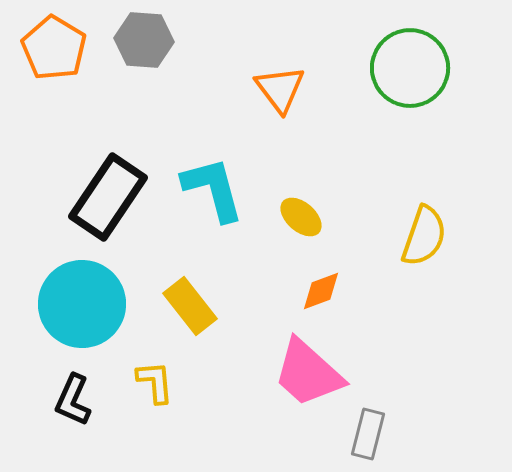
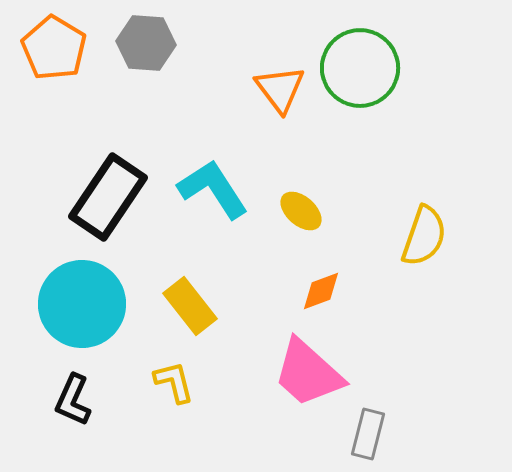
gray hexagon: moved 2 px right, 3 px down
green circle: moved 50 px left
cyan L-shape: rotated 18 degrees counterclockwise
yellow ellipse: moved 6 px up
yellow L-shape: moved 19 px right; rotated 9 degrees counterclockwise
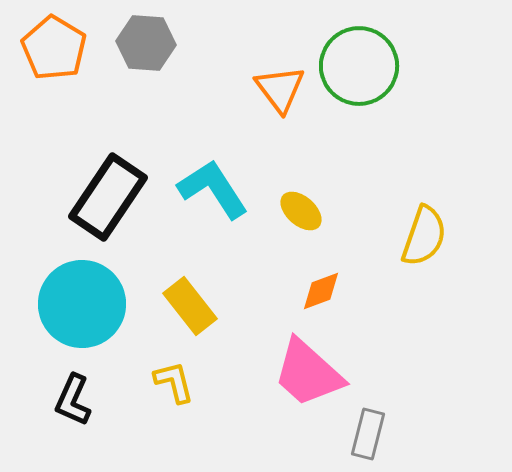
green circle: moved 1 px left, 2 px up
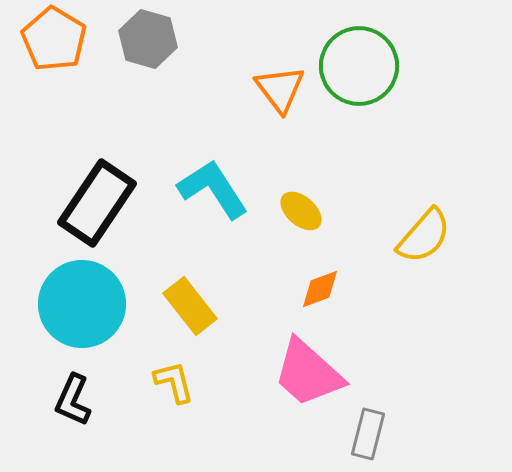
gray hexagon: moved 2 px right, 4 px up; rotated 12 degrees clockwise
orange pentagon: moved 9 px up
black rectangle: moved 11 px left, 6 px down
yellow semicircle: rotated 22 degrees clockwise
orange diamond: moved 1 px left, 2 px up
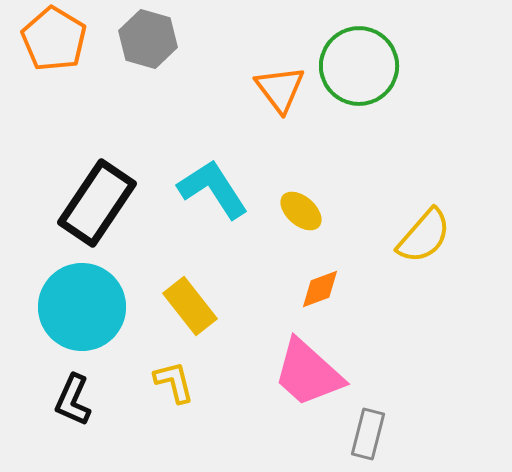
cyan circle: moved 3 px down
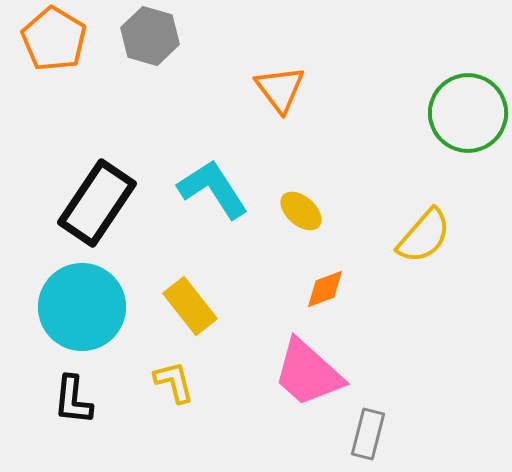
gray hexagon: moved 2 px right, 3 px up
green circle: moved 109 px right, 47 px down
orange diamond: moved 5 px right
black L-shape: rotated 18 degrees counterclockwise
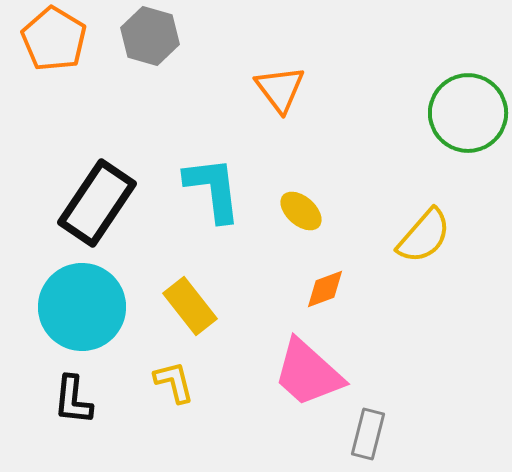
cyan L-shape: rotated 26 degrees clockwise
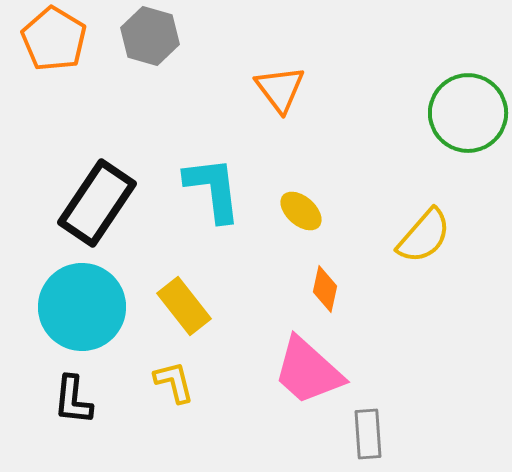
orange diamond: rotated 57 degrees counterclockwise
yellow rectangle: moved 6 px left
pink trapezoid: moved 2 px up
gray rectangle: rotated 18 degrees counterclockwise
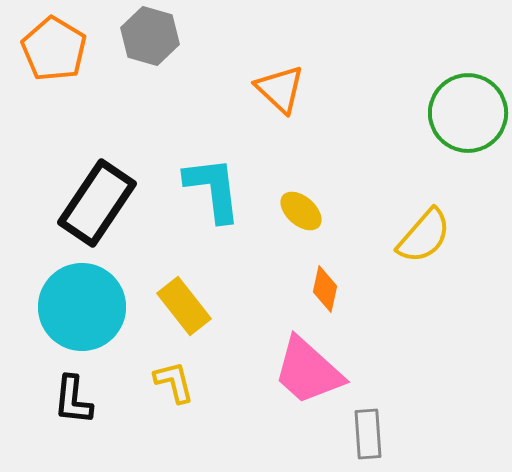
orange pentagon: moved 10 px down
orange triangle: rotated 10 degrees counterclockwise
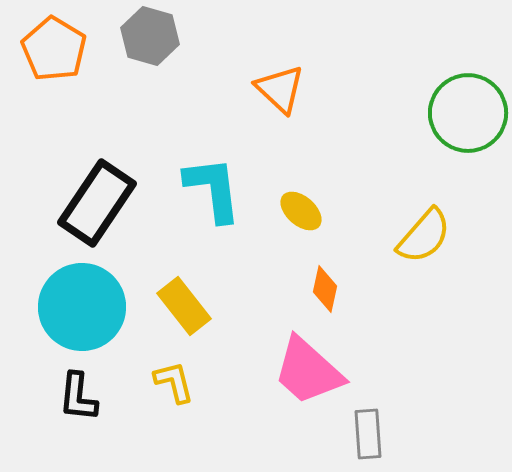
black L-shape: moved 5 px right, 3 px up
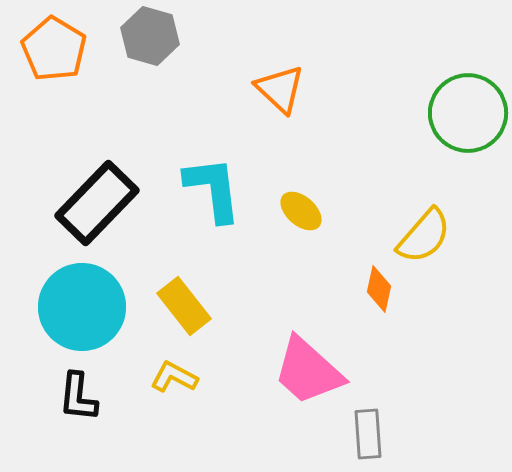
black rectangle: rotated 10 degrees clockwise
orange diamond: moved 54 px right
yellow L-shape: moved 5 px up; rotated 48 degrees counterclockwise
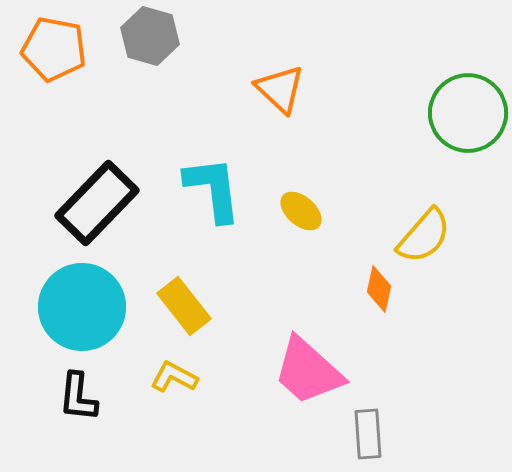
orange pentagon: rotated 20 degrees counterclockwise
